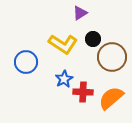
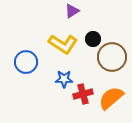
purple triangle: moved 8 px left, 2 px up
blue star: rotated 30 degrees clockwise
red cross: moved 2 px down; rotated 18 degrees counterclockwise
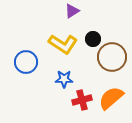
red cross: moved 1 px left, 6 px down
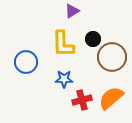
yellow L-shape: rotated 56 degrees clockwise
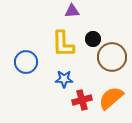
purple triangle: rotated 28 degrees clockwise
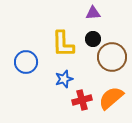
purple triangle: moved 21 px right, 2 px down
blue star: rotated 18 degrees counterclockwise
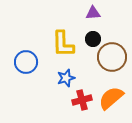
blue star: moved 2 px right, 1 px up
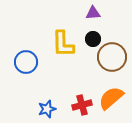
blue star: moved 19 px left, 31 px down
red cross: moved 5 px down
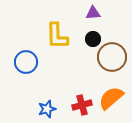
yellow L-shape: moved 6 px left, 8 px up
